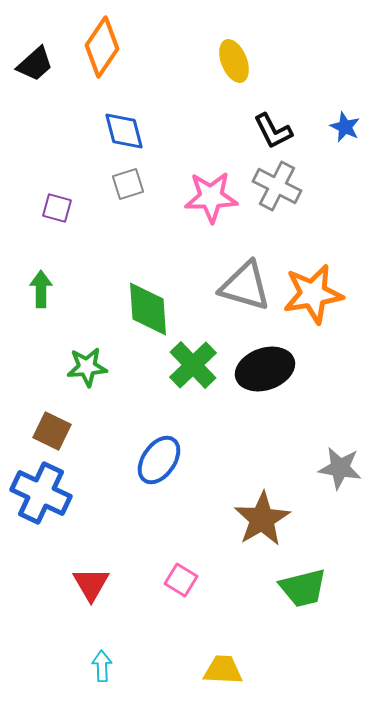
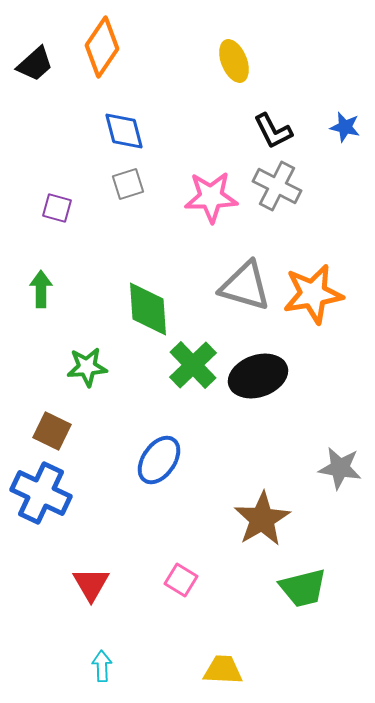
blue star: rotated 12 degrees counterclockwise
black ellipse: moved 7 px left, 7 px down
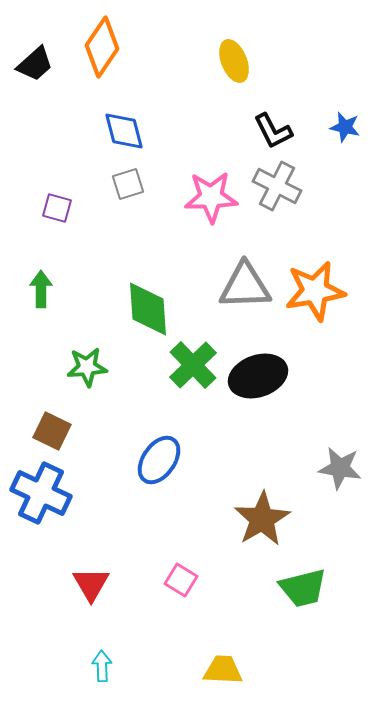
gray triangle: rotated 18 degrees counterclockwise
orange star: moved 2 px right, 3 px up
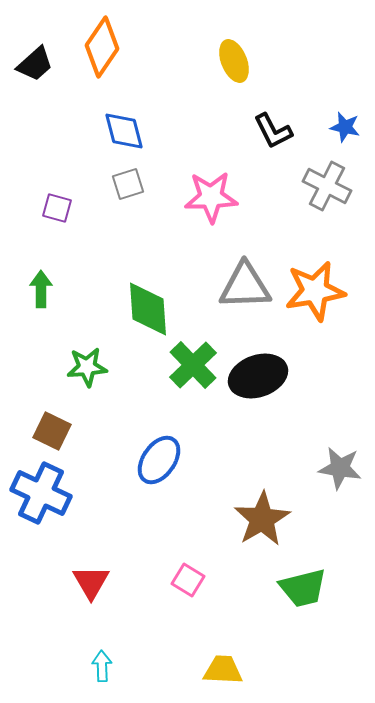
gray cross: moved 50 px right
pink square: moved 7 px right
red triangle: moved 2 px up
